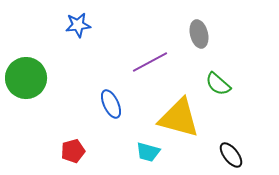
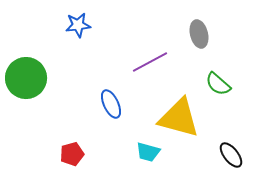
red pentagon: moved 1 px left, 3 px down
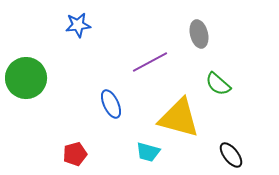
red pentagon: moved 3 px right
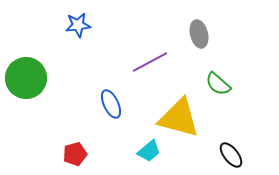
cyan trapezoid: moved 1 px right, 1 px up; rotated 55 degrees counterclockwise
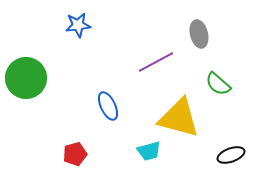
purple line: moved 6 px right
blue ellipse: moved 3 px left, 2 px down
cyan trapezoid: rotated 25 degrees clockwise
black ellipse: rotated 72 degrees counterclockwise
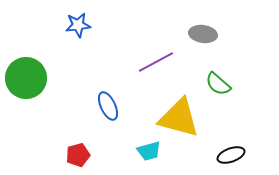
gray ellipse: moved 4 px right; rotated 68 degrees counterclockwise
red pentagon: moved 3 px right, 1 px down
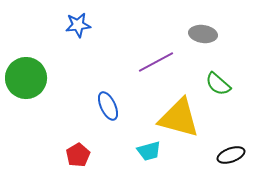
red pentagon: rotated 15 degrees counterclockwise
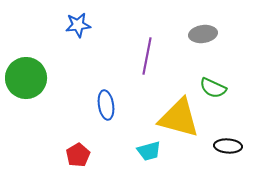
gray ellipse: rotated 16 degrees counterclockwise
purple line: moved 9 px left, 6 px up; rotated 51 degrees counterclockwise
green semicircle: moved 5 px left, 4 px down; rotated 16 degrees counterclockwise
blue ellipse: moved 2 px left, 1 px up; rotated 16 degrees clockwise
black ellipse: moved 3 px left, 9 px up; rotated 24 degrees clockwise
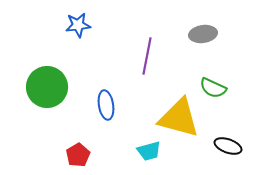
green circle: moved 21 px right, 9 px down
black ellipse: rotated 16 degrees clockwise
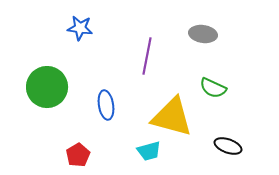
blue star: moved 2 px right, 3 px down; rotated 15 degrees clockwise
gray ellipse: rotated 16 degrees clockwise
yellow triangle: moved 7 px left, 1 px up
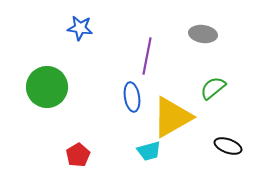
green semicircle: rotated 116 degrees clockwise
blue ellipse: moved 26 px right, 8 px up
yellow triangle: rotated 45 degrees counterclockwise
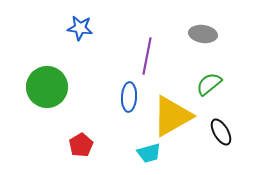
green semicircle: moved 4 px left, 4 px up
blue ellipse: moved 3 px left; rotated 12 degrees clockwise
yellow triangle: moved 1 px up
black ellipse: moved 7 px left, 14 px up; rotated 40 degrees clockwise
cyan trapezoid: moved 2 px down
red pentagon: moved 3 px right, 10 px up
